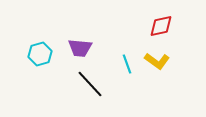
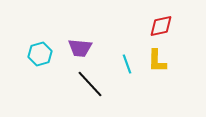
yellow L-shape: rotated 55 degrees clockwise
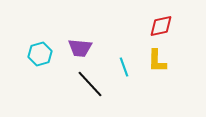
cyan line: moved 3 px left, 3 px down
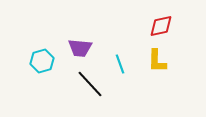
cyan hexagon: moved 2 px right, 7 px down
cyan line: moved 4 px left, 3 px up
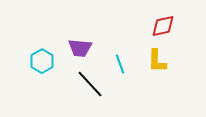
red diamond: moved 2 px right
cyan hexagon: rotated 15 degrees counterclockwise
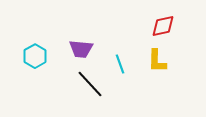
purple trapezoid: moved 1 px right, 1 px down
cyan hexagon: moved 7 px left, 5 px up
